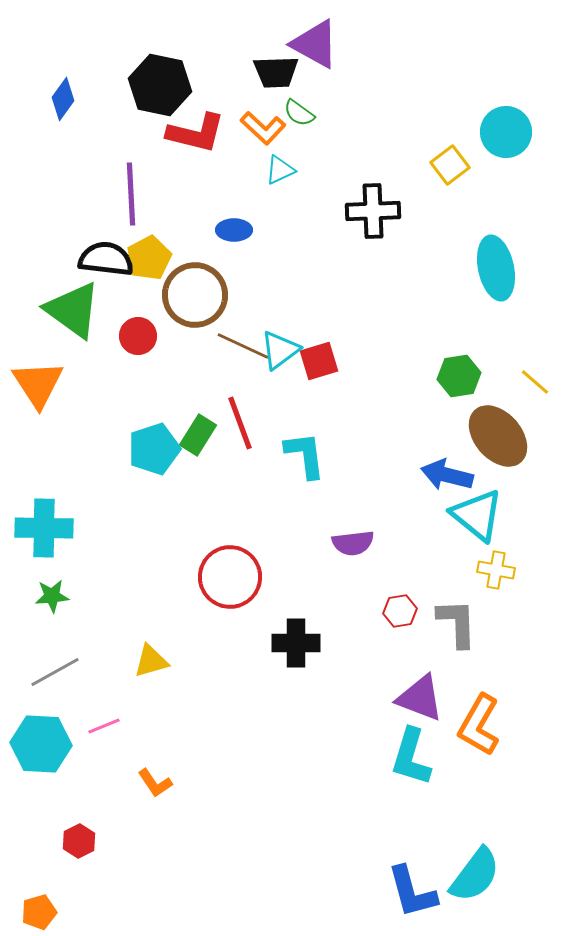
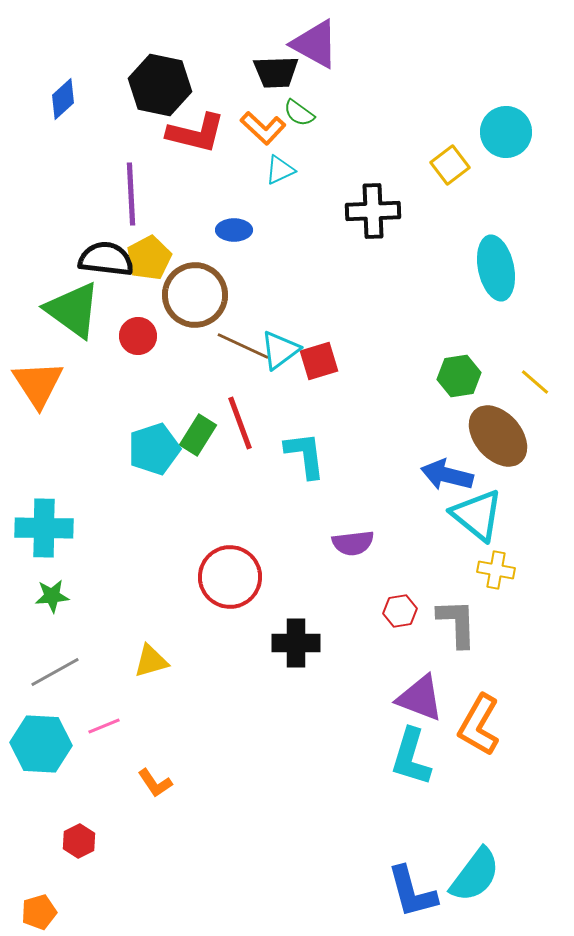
blue diamond at (63, 99): rotated 12 degrees clockwise
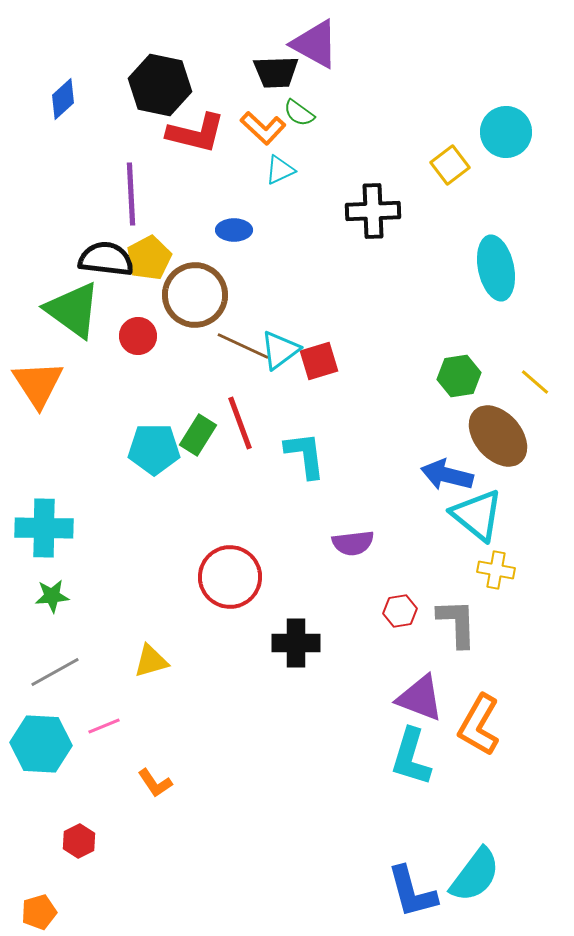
cyan pentagon at (154, 449): rotated 18 degrees clockwise
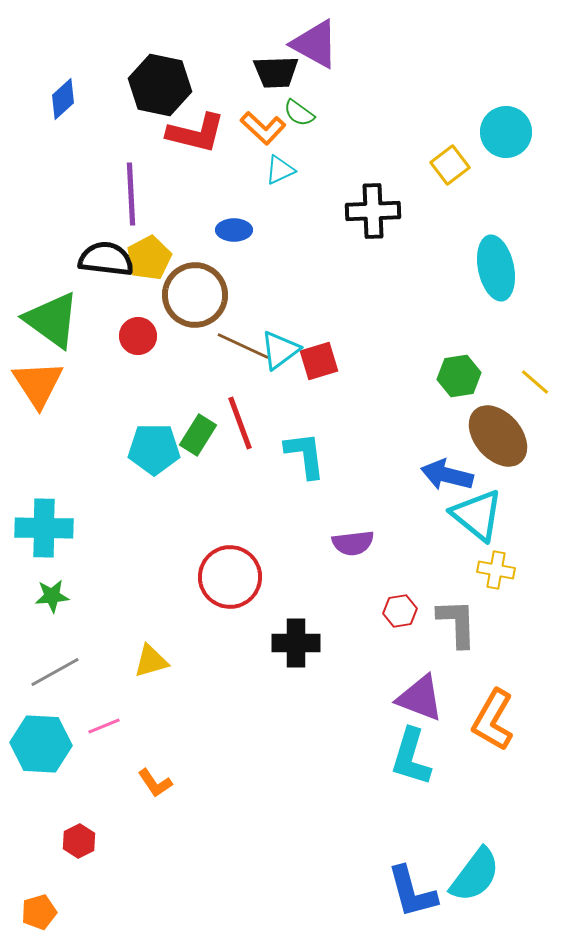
green triangle at (73, 310): moved 21 px left, 10 px down
orange L-shape at (479, 725): moved 14 px right, 5 px up
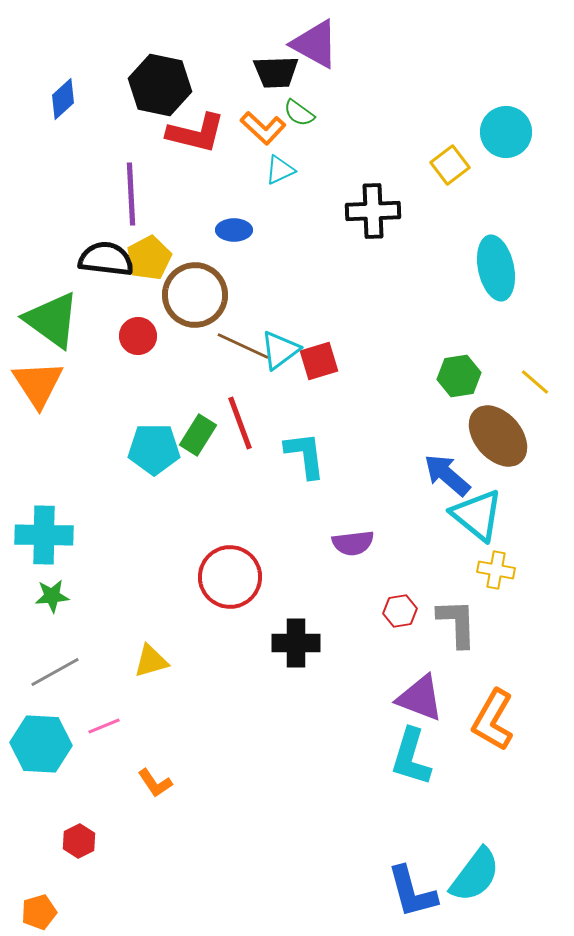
blue arrow at (447, 475): rotated 27 degrees clockwise
cyan cross at (44, 528): moved 7 px down
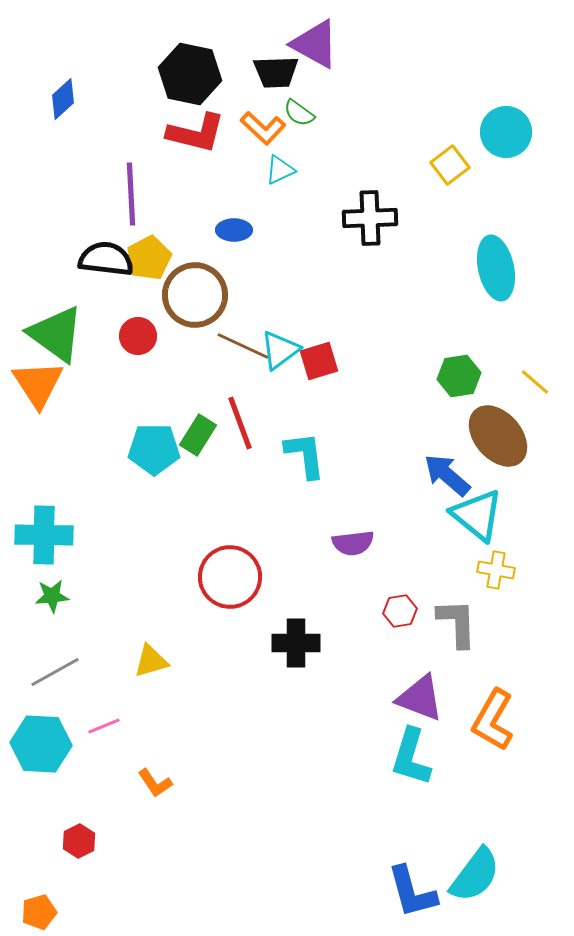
black hexagon at (160, 85): moved 30 px right, 11 px up
black cross at (373, 211): moved 3 px left, 7 px down
green triangle at (52, 320): moved 4 px right, 14 px down
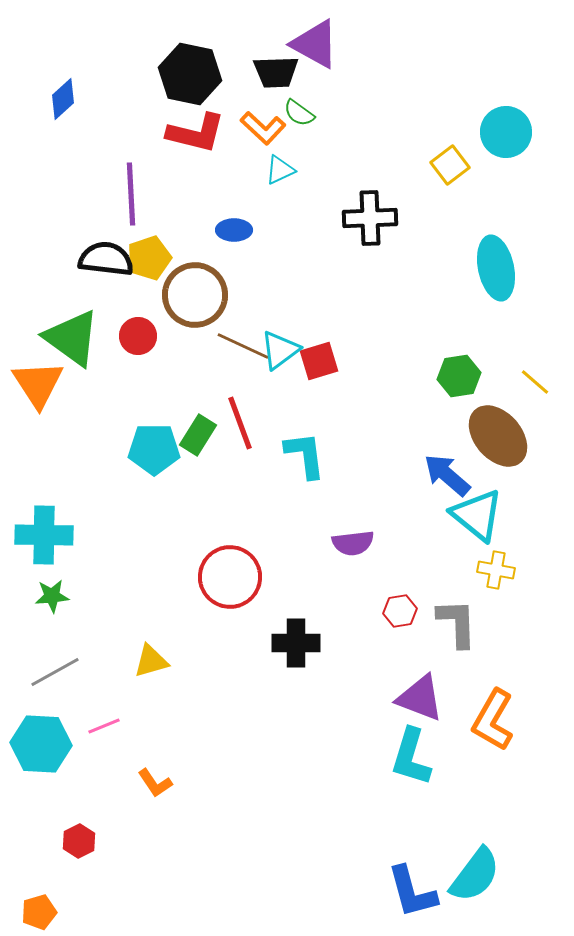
yellow pentagon at (149, 258): rotated 9 degrees clockwise
green triangle at (56, 334): moved 16 px right, 4 px down
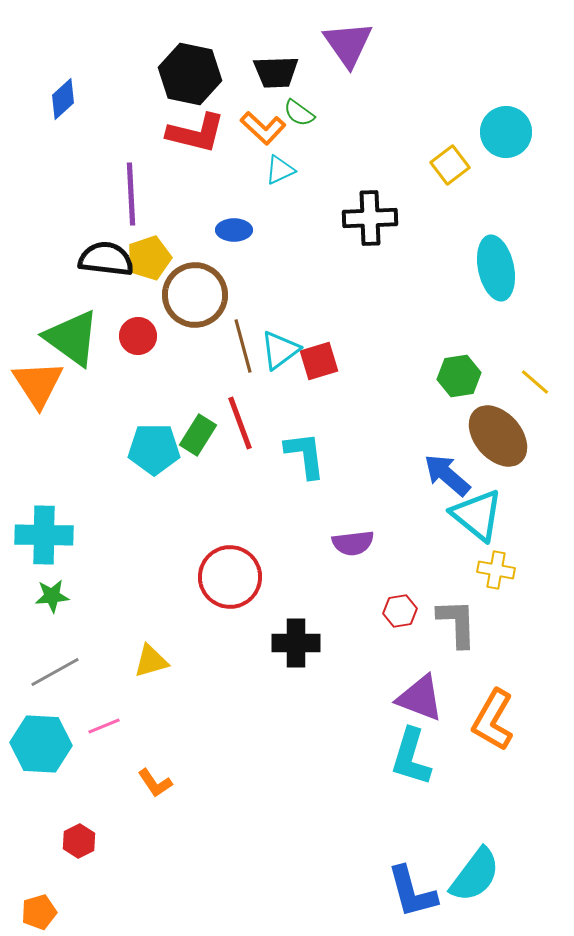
purple triangle at (315, 44): moved 33 px right; rotated 26 degrees clockwise
brown line at (243, 346): rotated 50 degrees clockwise
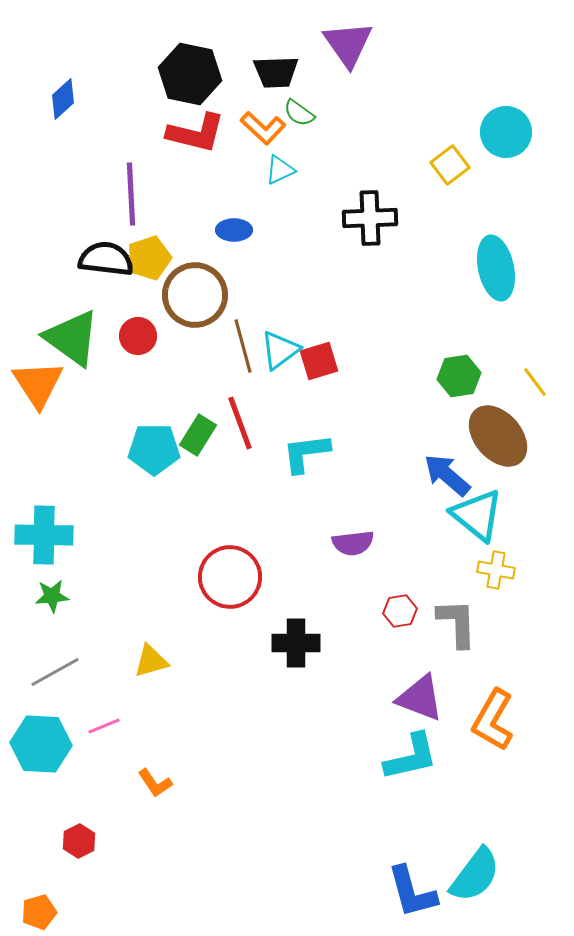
yellow line at (535, 382): rotated 12 degrees clockwise
cyan L-shape at (305, 455): moved 1 px right, 2 px up; rotated 90 degrees counterclockwise
cyan L-shape at (411, 757): rotated 120 degrees counterclockwise
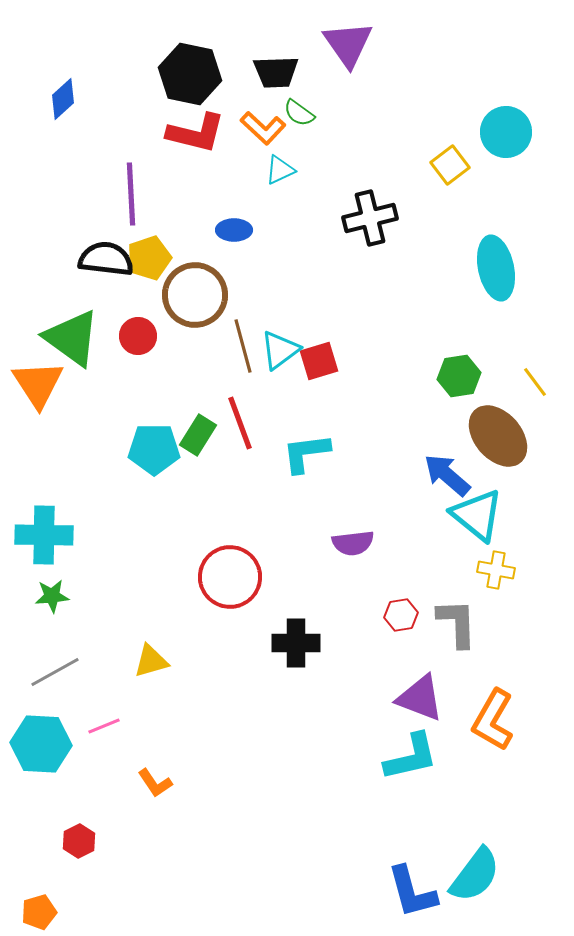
black cross at (370, 218): rotated 12 degrees counterclockwise
red hexagon at (400, 611): moved 1 px right, 4 px down
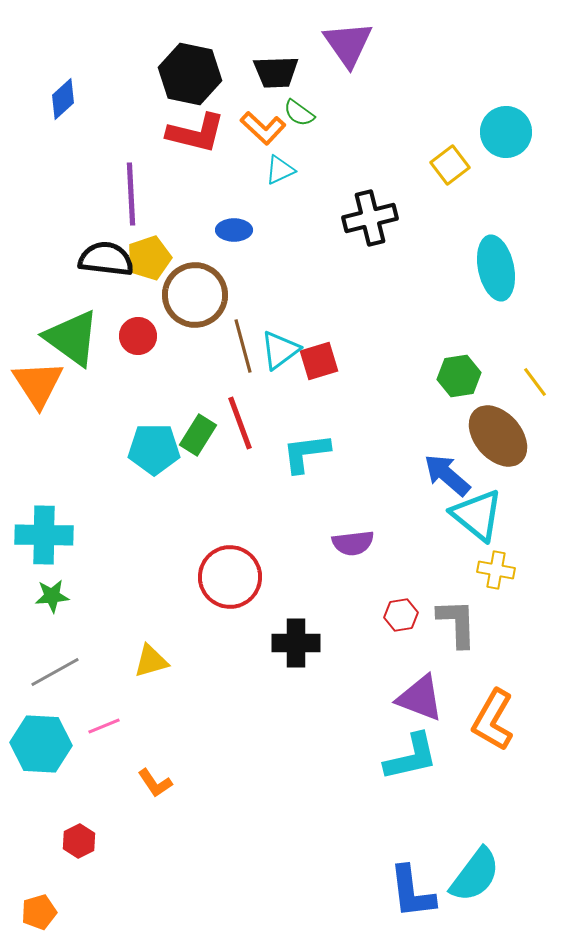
blue L-shape at (412, 892): rotated 8 degrees clockwise
